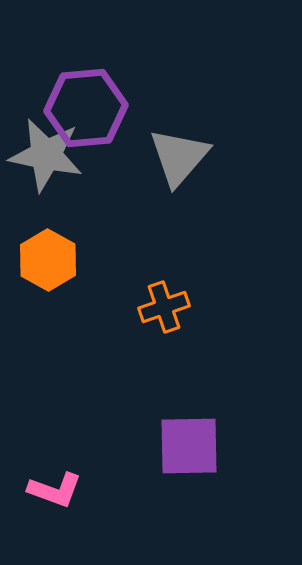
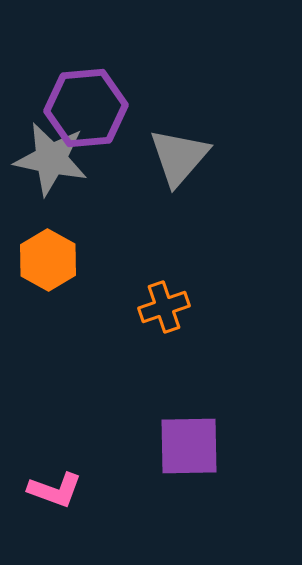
gray star: moved 5 px right, 4 px down
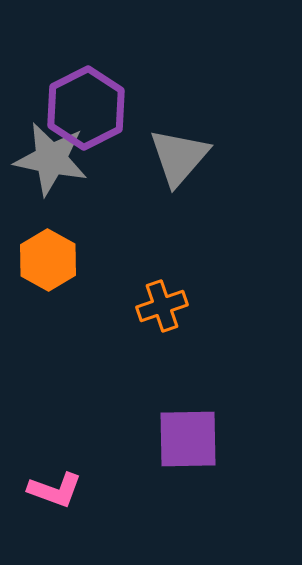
purple hexagon: rotated 22 degrees counterclockwise
orange cross: moved 2 px left, 1 px up
purple square: moved 1 px left, 7 px up
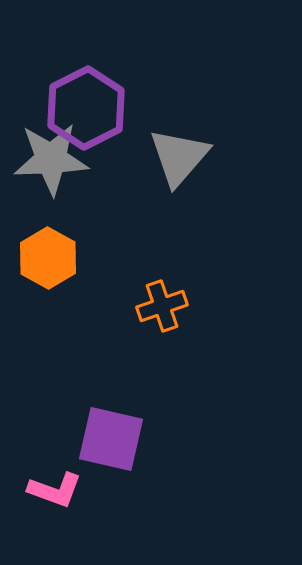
gray star: rotated 14 degrees counterclockwise
orange hexagon: moved 2 px up
purple square: moved 77 px left; rotated 14 degrees clockwise
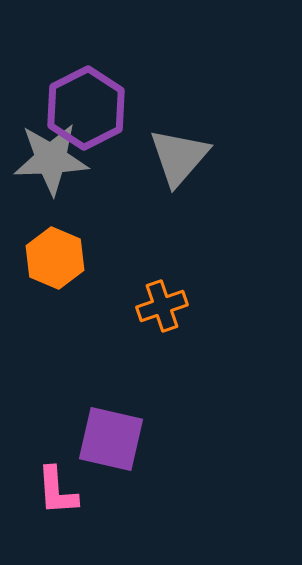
orange hexagon: moved 7 px right; rotated 6 degrees counterclockwise
pink L-shape: moved 2 px right, 1 px down; rotated 66 degrees clockwise
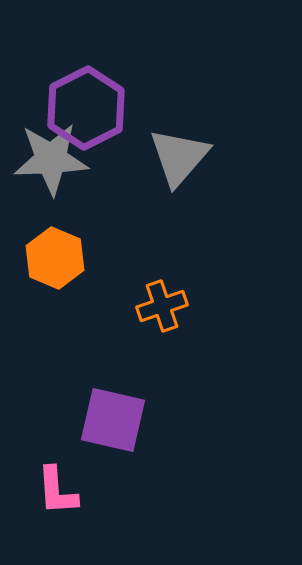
purple square: moved 2 px right, 19 px up
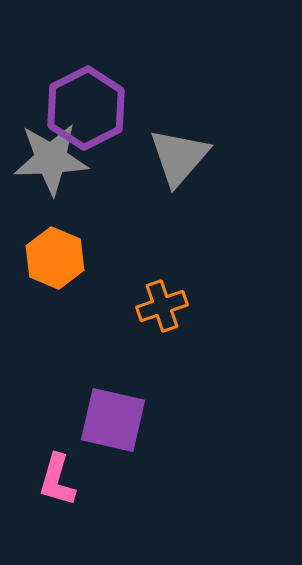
pink L-shape: moved 11 px up; rotated 20 degrees clockwise
